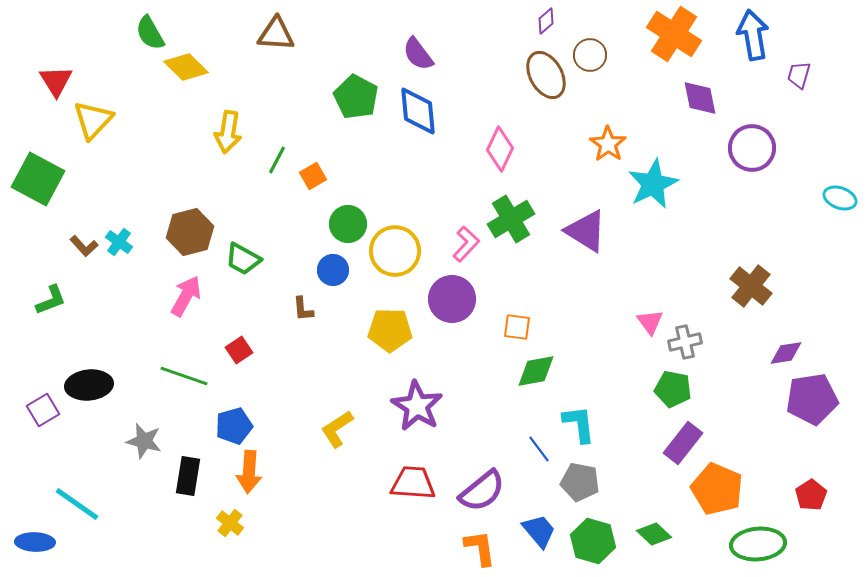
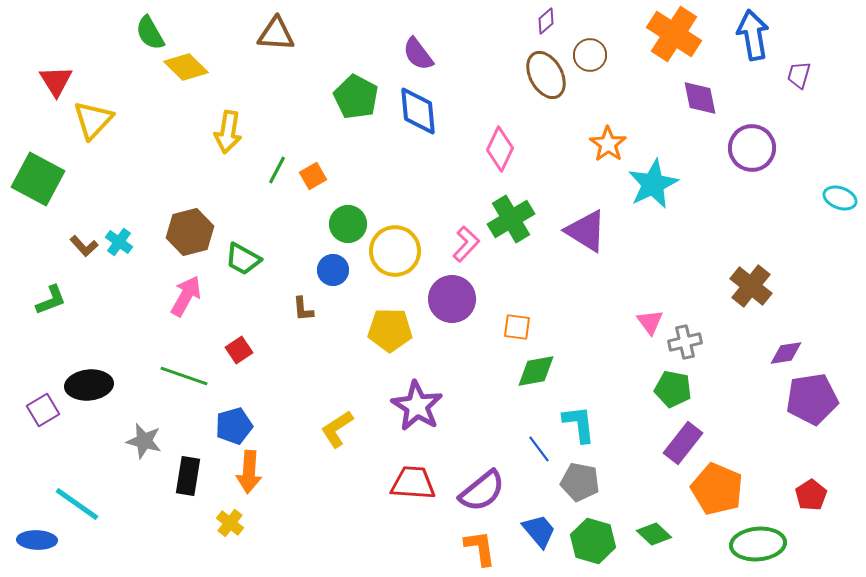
green line at (277, 160): moved 10 px down
blue ellipse at (35, 542): moved 2 px right, 2 px up
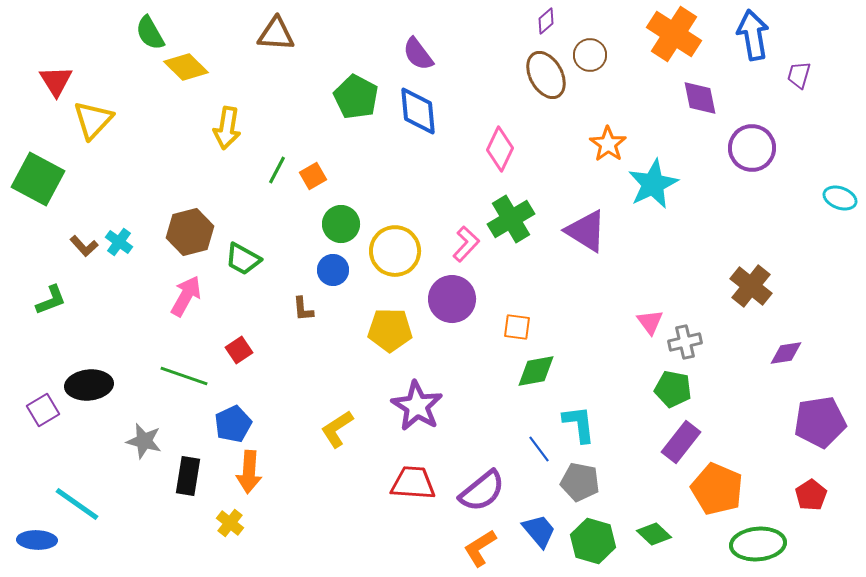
yellow arrow at (228, 132): moved 1 px left, 4 px up
green circle at (348, 224): moved 7 px left
purple pentagon at (812, 399): moved 8 px right, 23 px down
blue pentagon at (234, 426): moved 1 px left, 2 px up; rotated 9 degrees counterclockwise
purple rectangle at (683, 443): moved 2 px left, 1 px up
orange L-shape at (480, 548): rotated 114 degrees counterclockwise
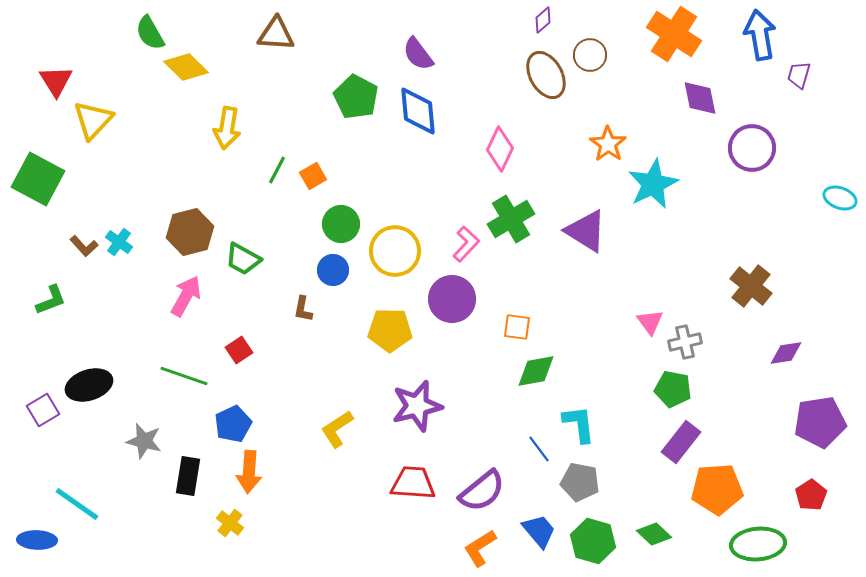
purple diamond at (546, 21): moved 3 px left, 1 px up
blue arrow at (753, 35): moved 7 px right
brown L-shape at (303, 309): rotated 16 degrees clockwise
black ellipse at (89, 385): rotated 12 degrees counterclockwise
purple star at (417, 406): rotated 27 degrees clockwise
orange pentagon at (717, 489): rotated 27 degrees counterclockwise
